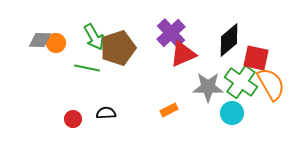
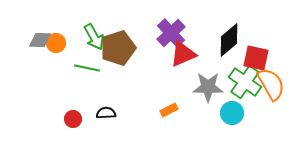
green cross: moved 4 px right
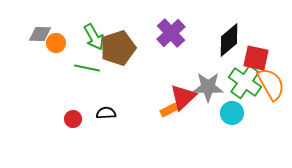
gray diamond: moved 6 px up
red triangle: moved 43 px down; rotated 20 degrees counterclockwise
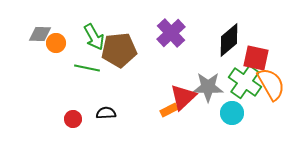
brown pentagon: moved 1 px right, 2 px down; rotated 12 degrees clockwise
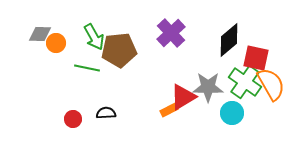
red triangle: rotated 12 degrees clockwise
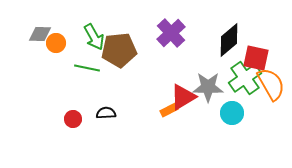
green cross: moved 4 px up; rotated 20 degrees clockwise
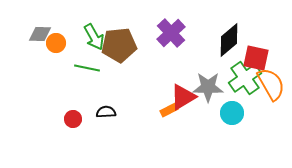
brown pentagon: moved 5 px up
black semicircle: moved 1 px up
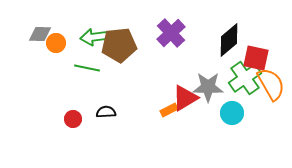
green arrow: rotated 112 degrees clockwise
red triangle: moved 2 px right, 1 px down
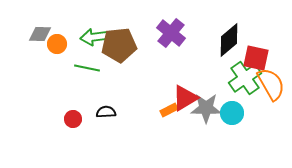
purple cross: rotated 8 degrees counterclockwise
orange circle: moved 1 px right, 1 px down
gray star: moved 2 px left, 21 px down
